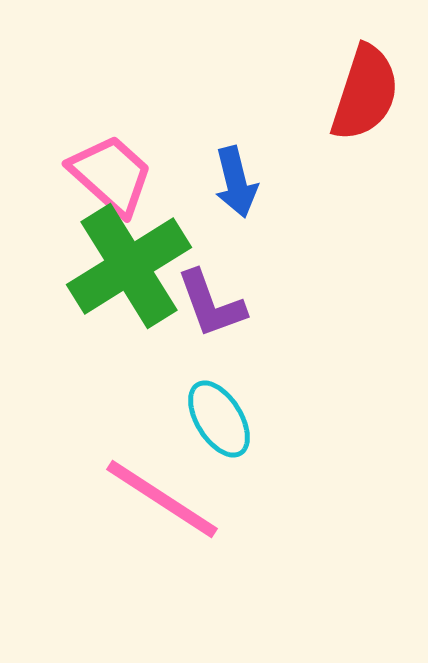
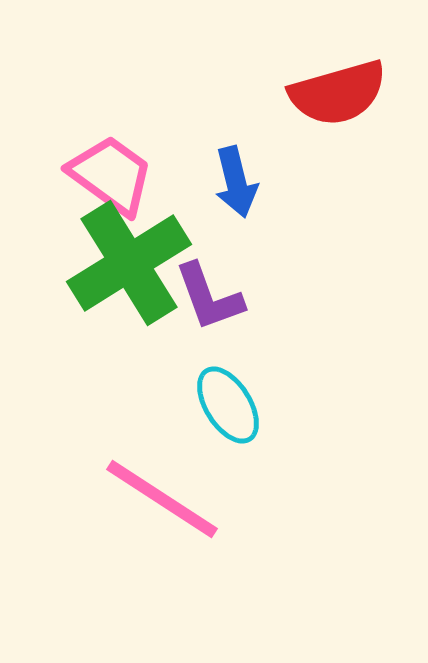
red semicircle: moved 27 px left; rotated 56 degrees clockwise
pink trapezoid: rotated 6 degrees counterclockwise
green cross: moved 3 px up
purple L-shape: moved 2 px left, 7 px up
cyan ellipse: moved 9 px right, 14 px up
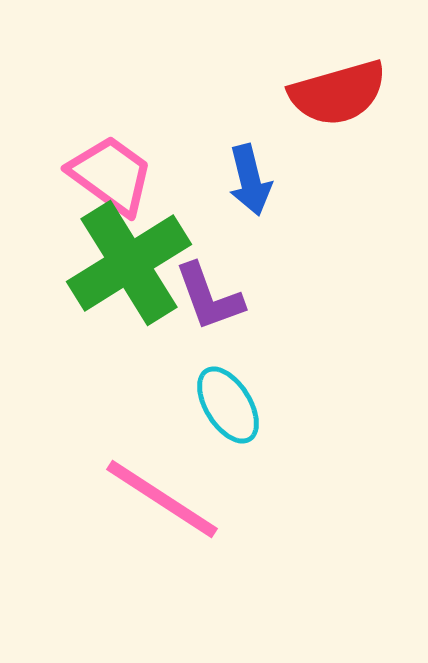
blue arrow: moved 14 px right, 2 px up
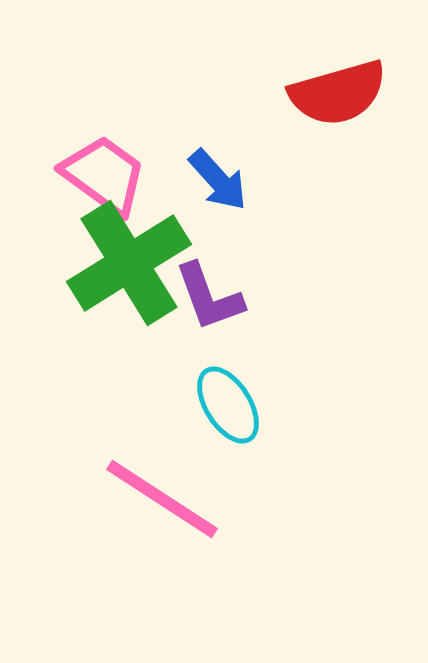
pink trapezoid: moved 7 px left
blue arrow: moved 32 px left; rotated 28 degrees counterclockwise
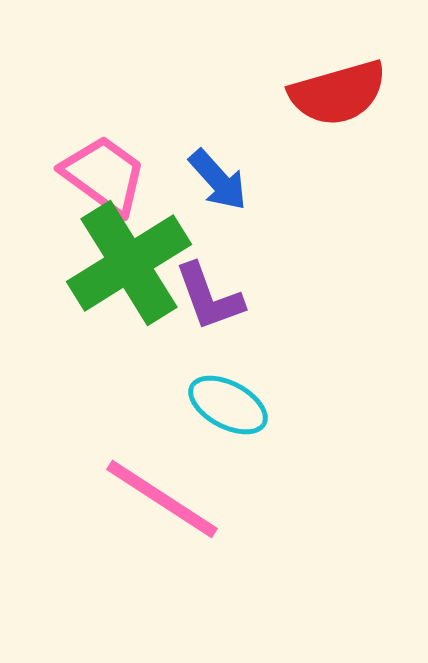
cyan ellipse: rotated 30 degrees counterclockwise
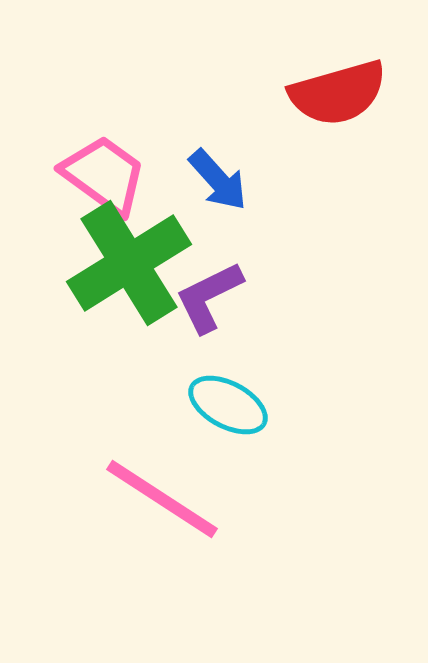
purple L-shape: rotated 84 degrees clockwise
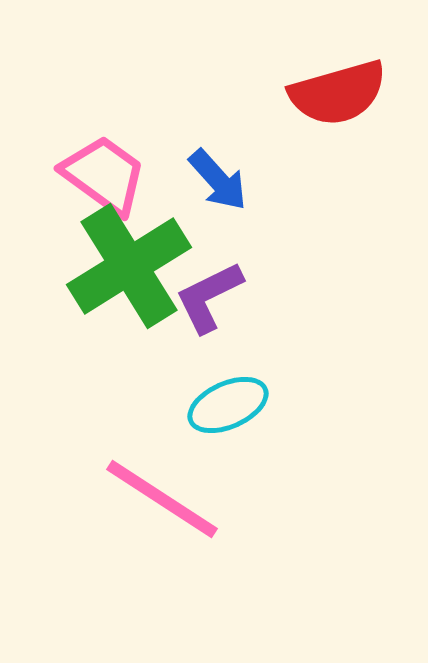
green cross: moved 3 px down
cyan ellipse: rotated 52 degrees counterclockwise
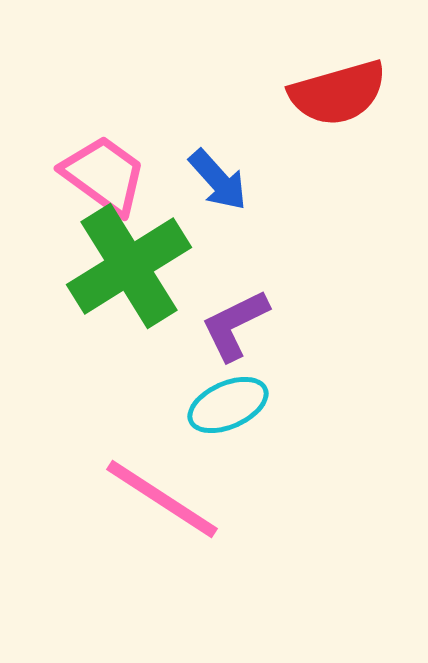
purple L-shape: moved 26 px right, 28 px down
